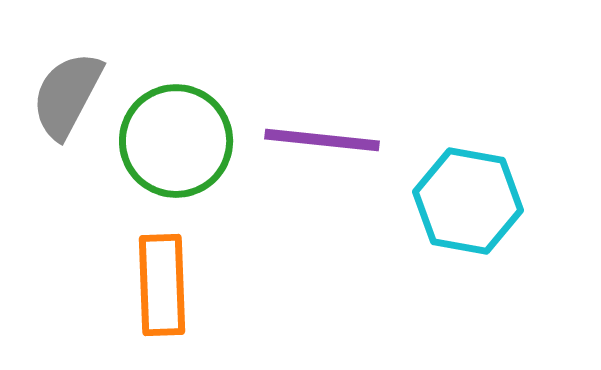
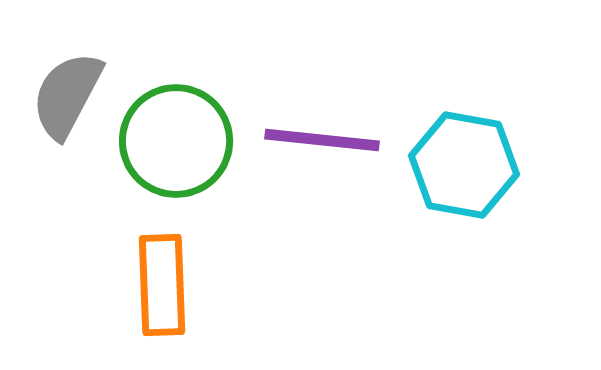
cyan hexagon: moved 4 px left, 36 px up
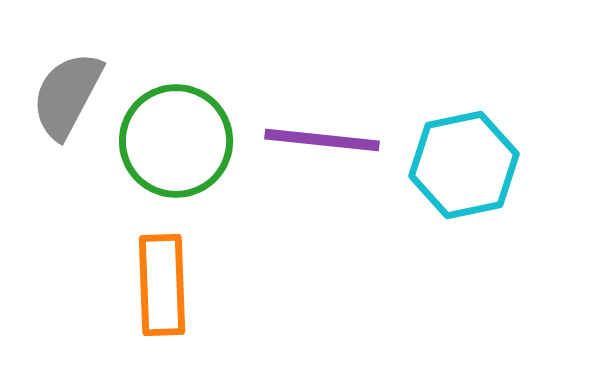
cyan hexagon: rotated 22 degrees counterclockwise
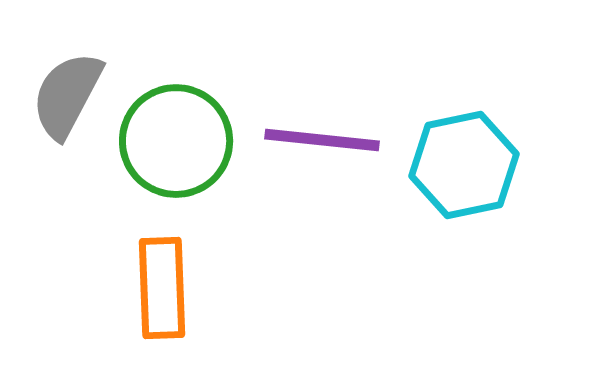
orange rectangle: moved 3 px down
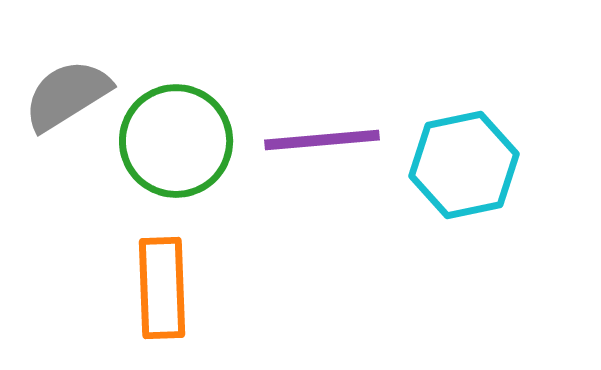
gray semicircle: rotated 30 degrees clockwise
purple line: rotated 11 degrees counterclockwise
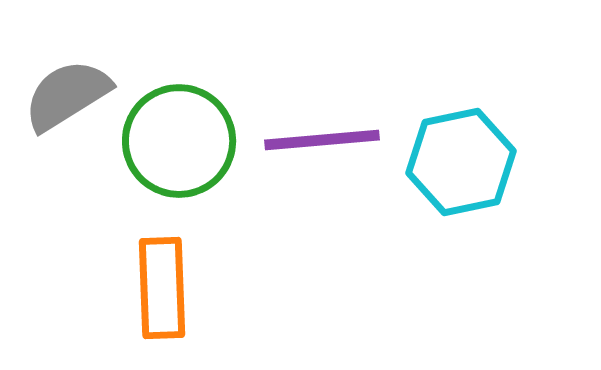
green circle: moved 3 px right
cyan hexagon: moved 3 px left, 3 px up
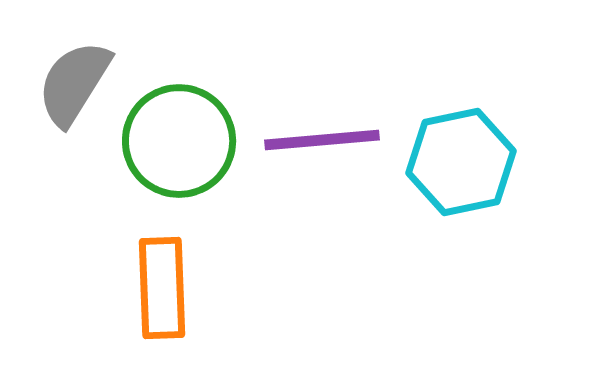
gray semicircle: moved 7 px right, 12 px up; rotated 26 degrees counterclockwise
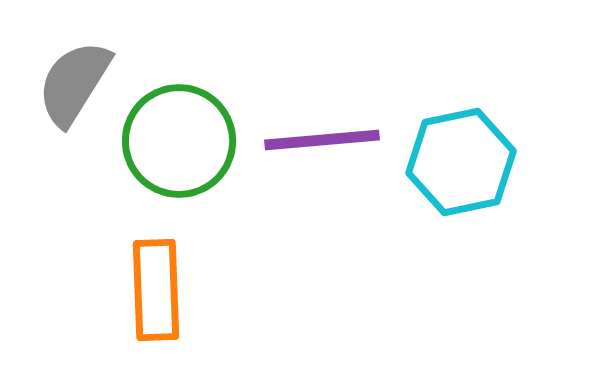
orange rectangle: moved 6 px left, 2 px down
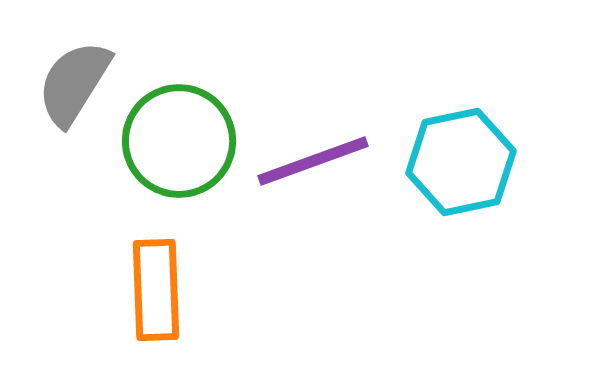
purple line: moved 9 px left, 21 px down; rotated 15 degrees counterclockwise
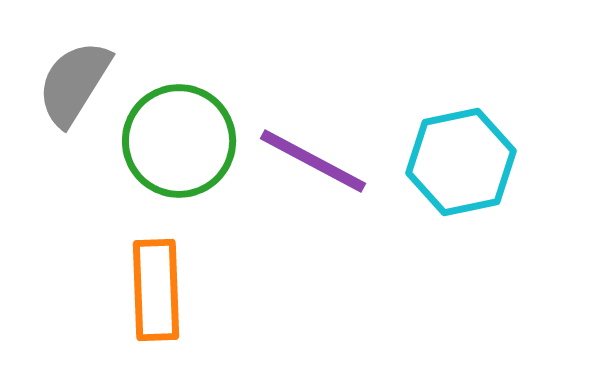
purple line: rotated 48 degrees clockwise
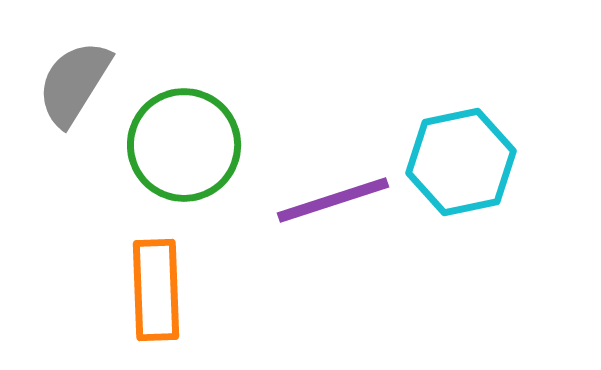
green circle: moved 5 px right, 4 px down
purple line: moved 20 px right, 39 px down; rotated 46 degrees counterclockwise
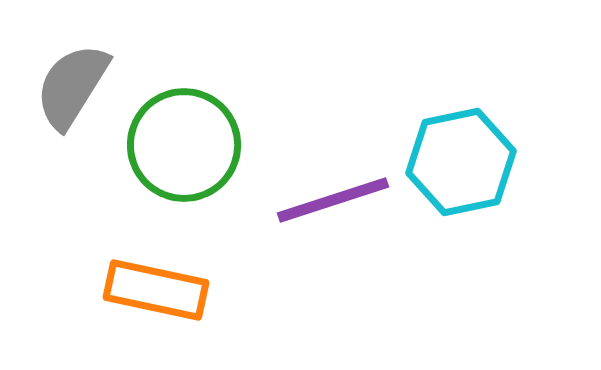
gray semicircle: moved 2 px left, 3 px down
orange rectangle: rotated 76 degrees counterclockwise
